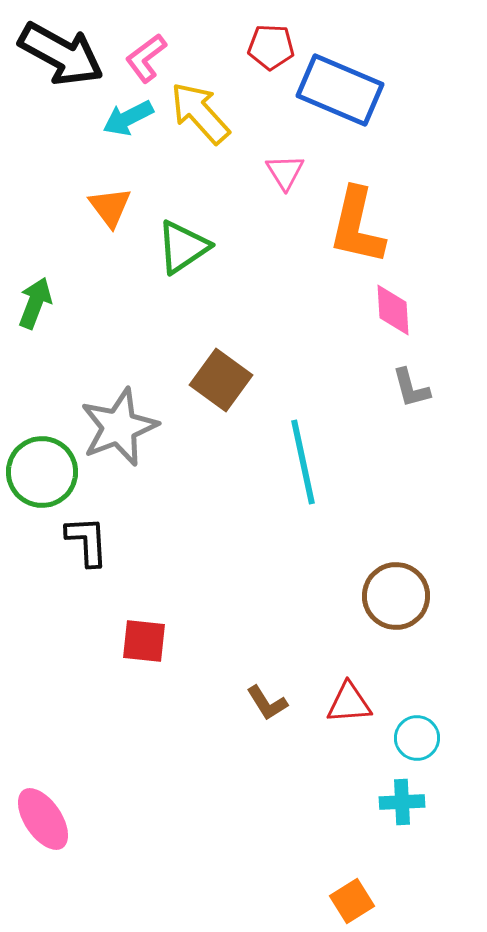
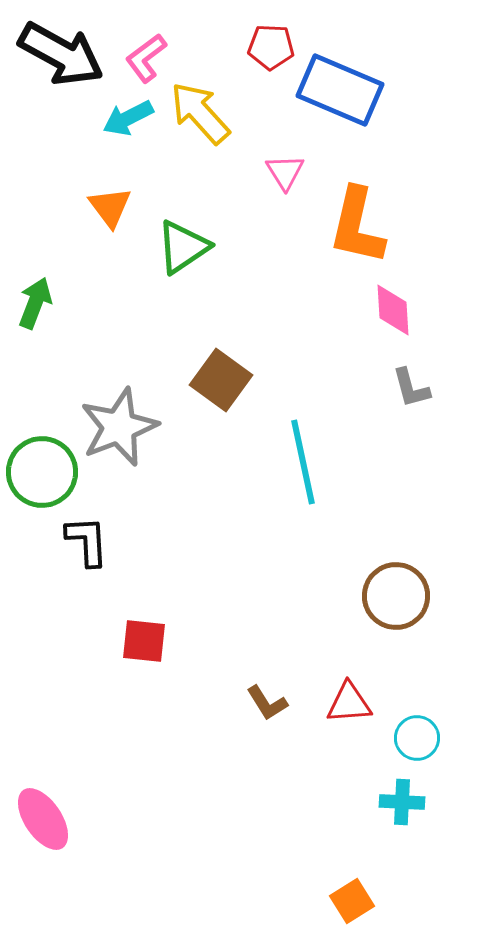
cyan cross: rotated 6 degrees clockwise
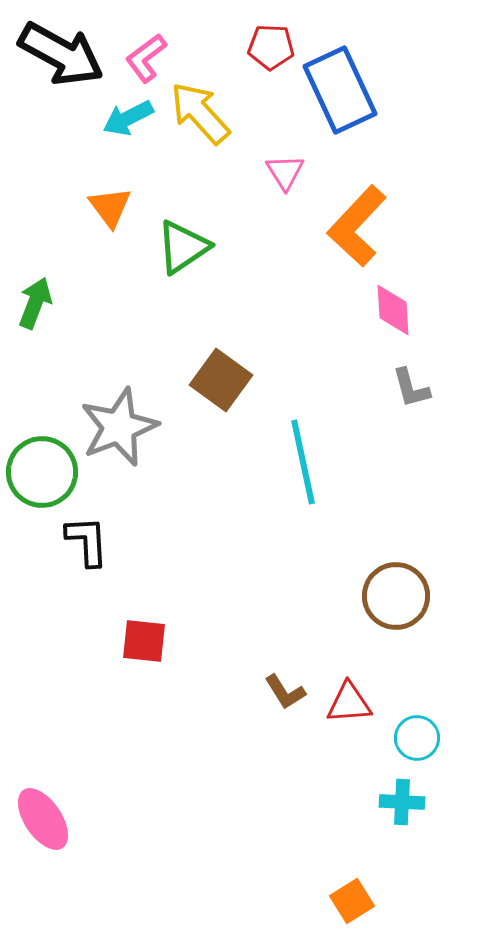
blue rectangle: rotated 42 degrees clockwise
orange L-shape: rotated 30 degrees clockwise
brown L-shape: moved 18 px right, 11 px up
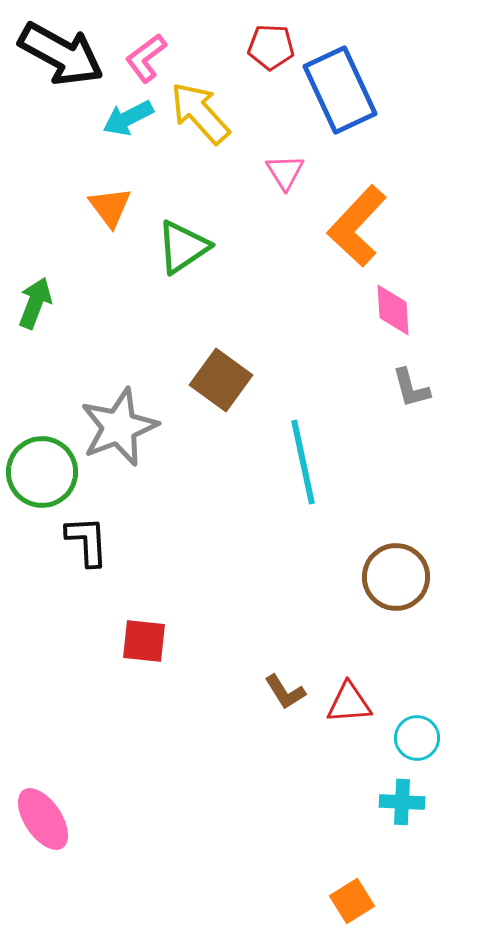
brown circle: moved 19 px up
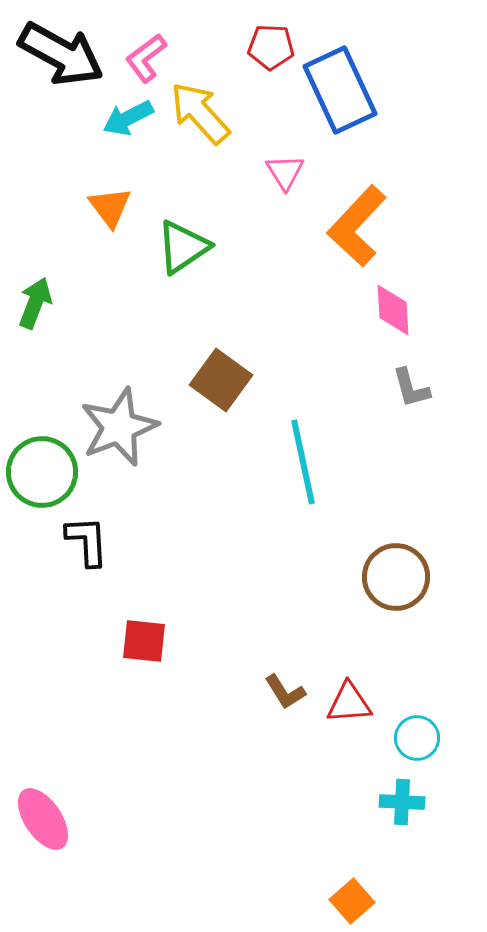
orange square: rotated 9 degrees counterclockwise
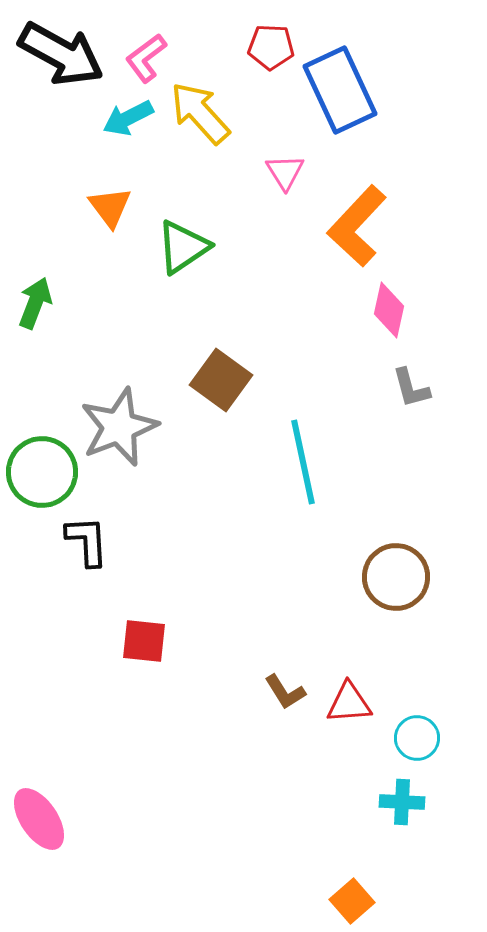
pink diamond: moved 4 px left; rotated 16 degrees clockwise
pink ellipse: moved 4 px left
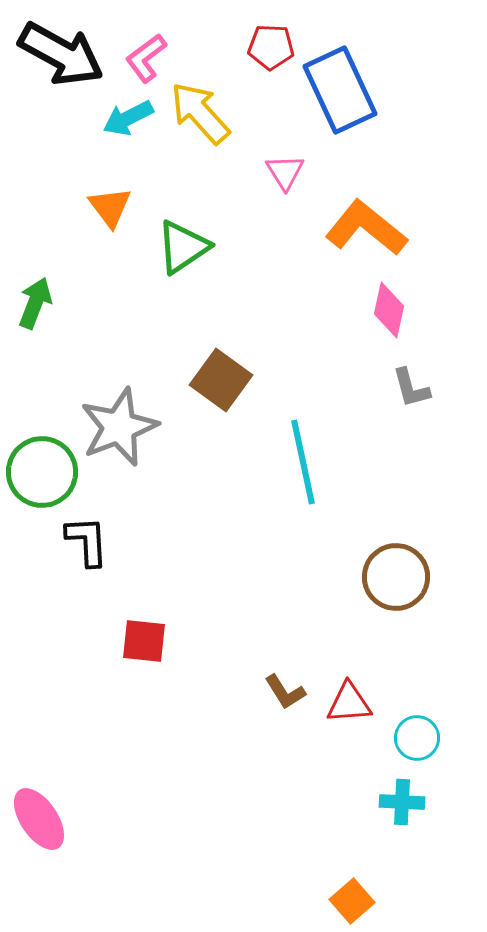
orange L-shape: moved 9 px right, 2 px down; rotated 86 degrees clockwise
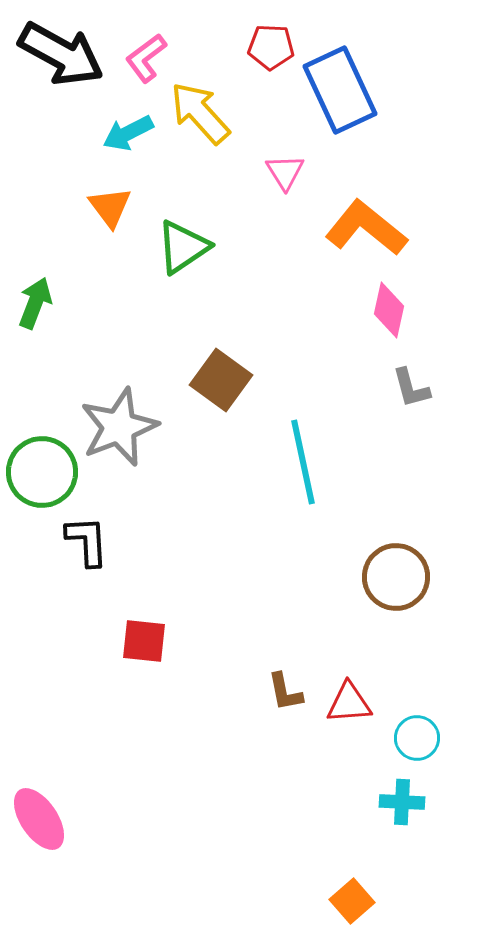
cyan arrow: moved 15 px down
brown L-shape: rotated 21 degrees clockwise
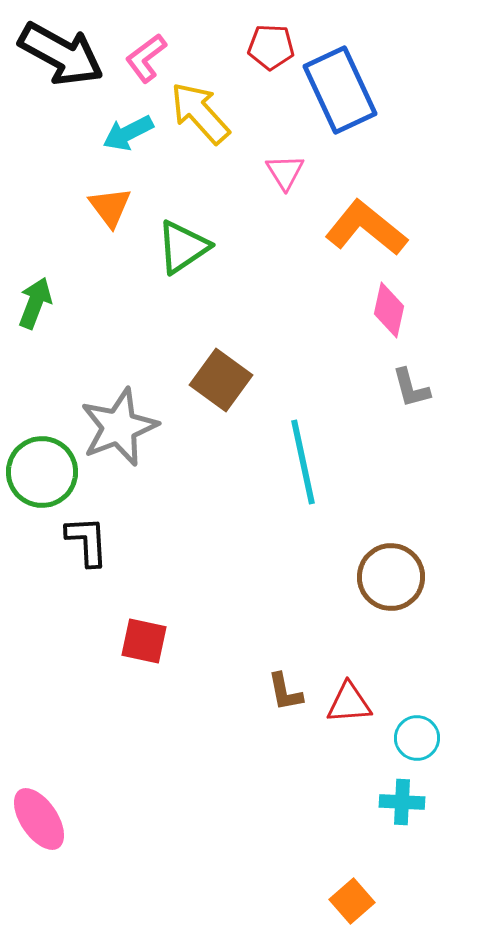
brown circle: moved 5 px left
red square: rotated 6 degrees clockwise
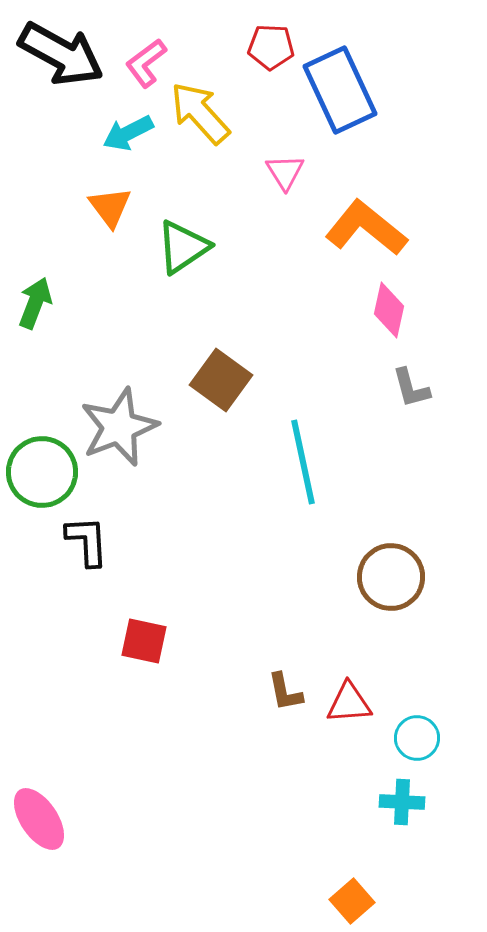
pink L-shape: moved 5 px down
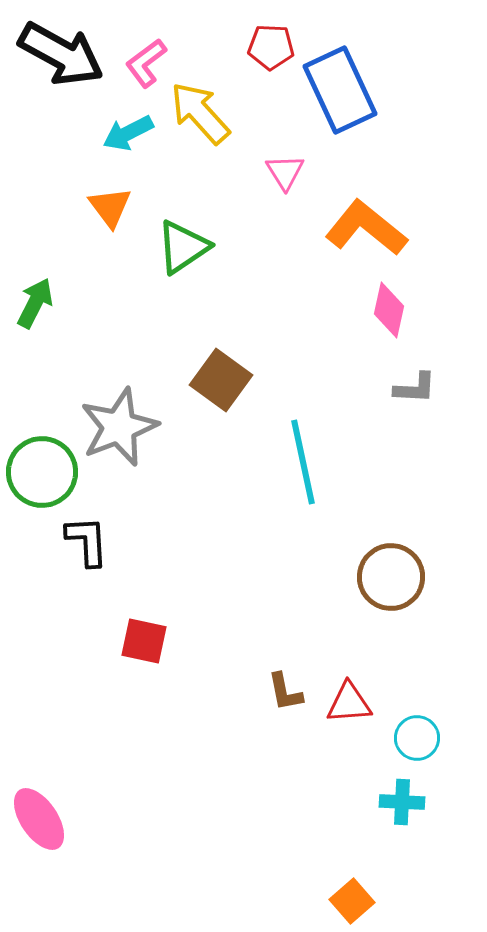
green arrow: rotated 6 degrees clockwise
gray L-shape: moved 4 px right; rotated 72 degrees counterclockwise
